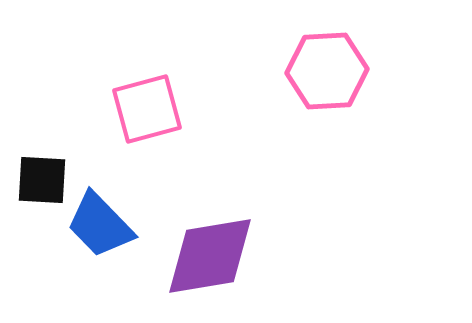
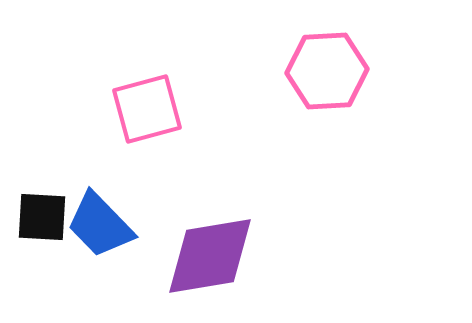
black square: moved 37 px down
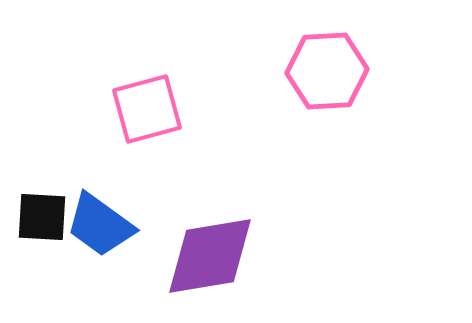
blue trapezoid: rotated 10 degrees counterclockwise
